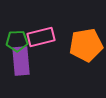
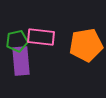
pink rectangle: rotated 20 degrees clockwise
green pentagon: rotated 10 degrees counterclockwise
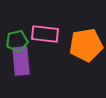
pink rectangle: moved 4 px right, 3 px up
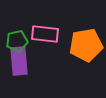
purple rectangle: moved 2 px left
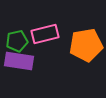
pink rectangle: rotated 20 degrees counterclockwise
purple rectangle: rotated 76 degrees counterclockwise
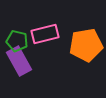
green pentagon: rotated 25 degrees clockwise
purple rectangle: rotated 52 degrees clockwise
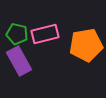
green pentagon: moved 7 px up
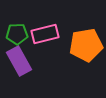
green pentagon: rotated 15 degrees counterclockwise
